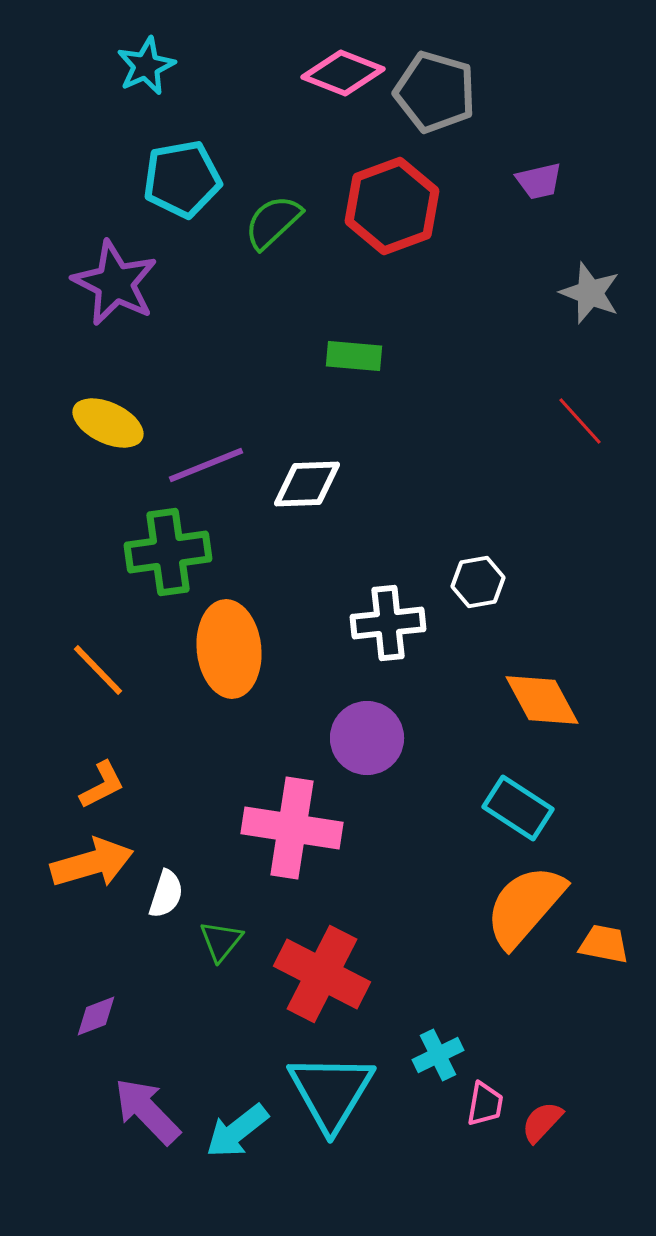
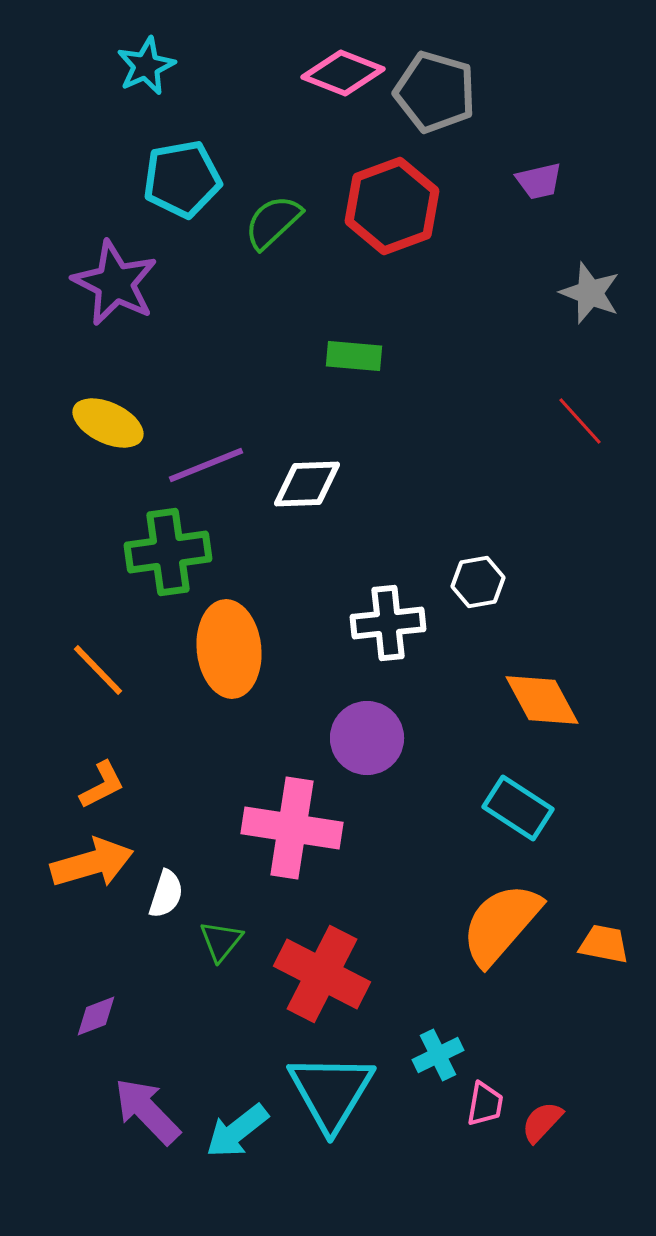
orange semicircle: moved 24 px left, 18 px down
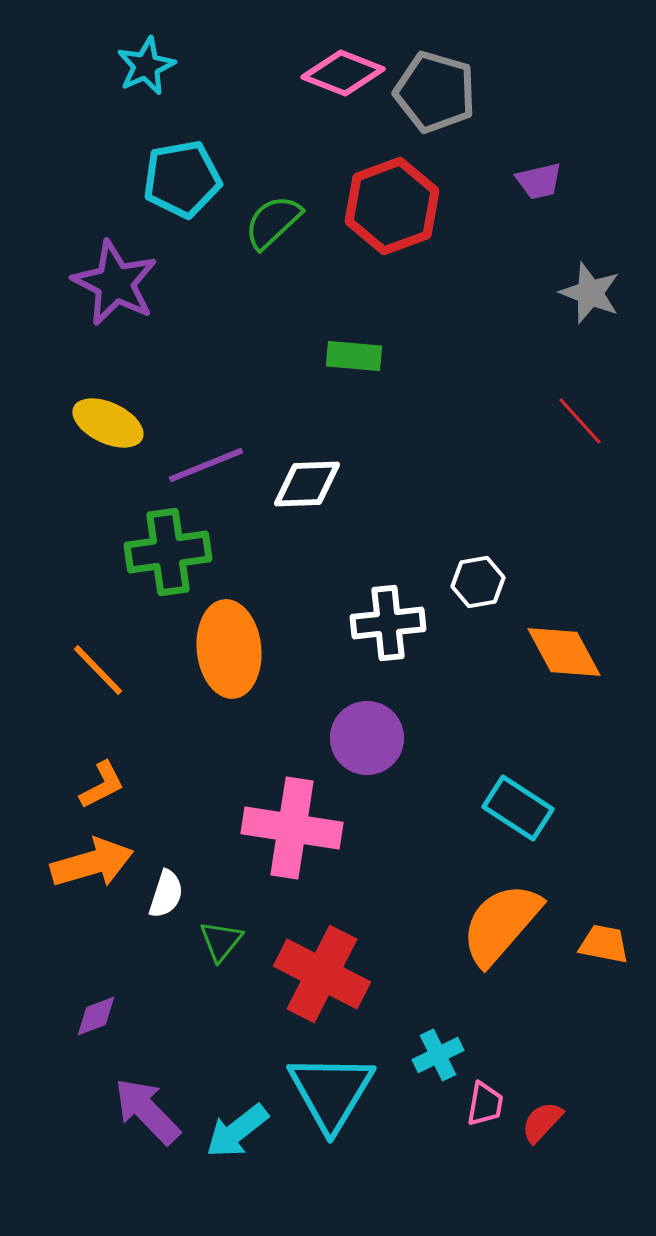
orange diamond: moved 22 px right, 48 px up
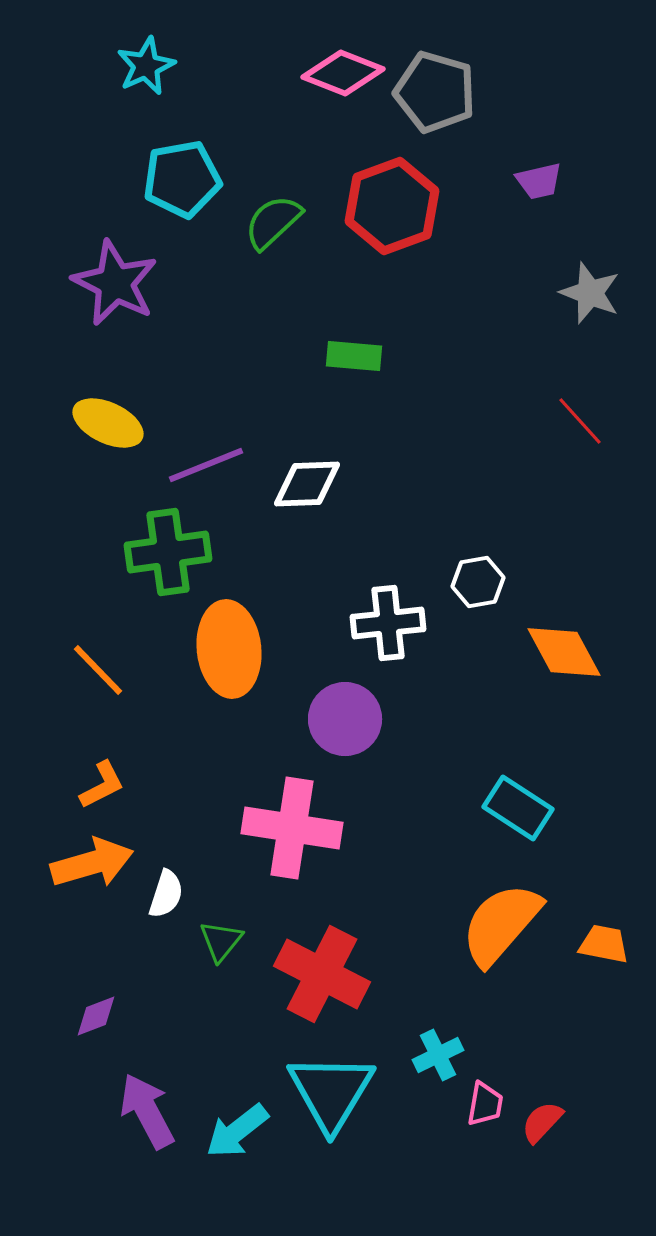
purple circle: moved 22 px left, 19 px up
purple arrow: rotated 16 degrees clockwise
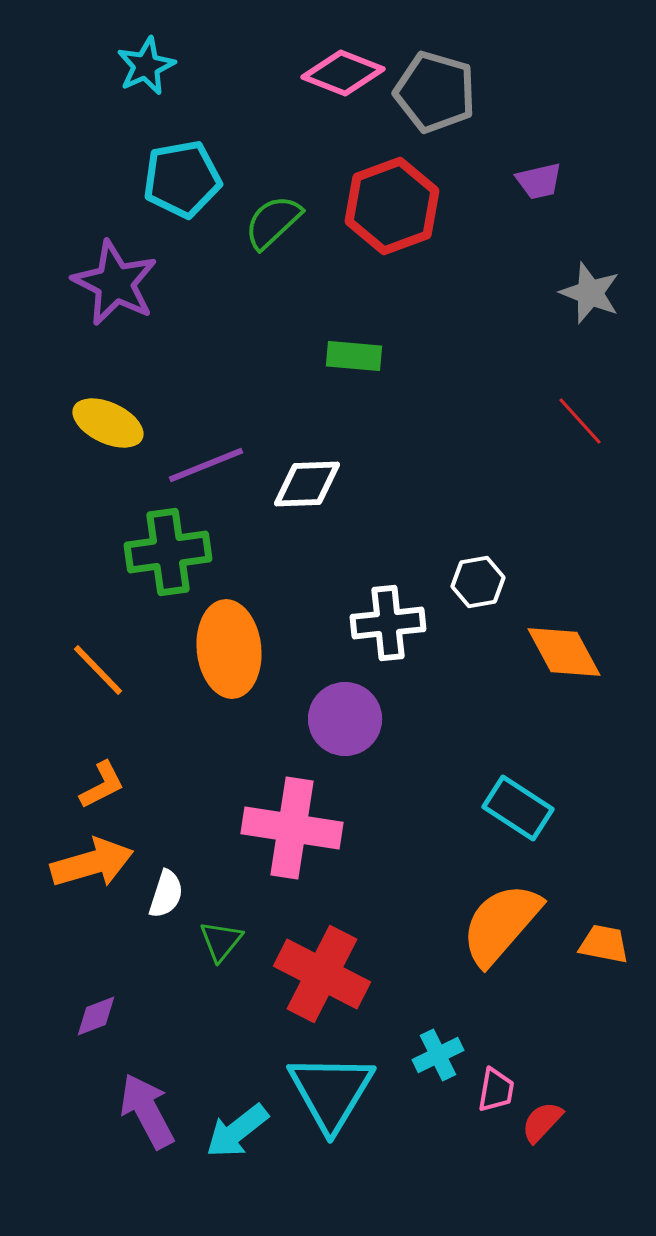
pink trapezoid: moved 11 px right, 14 px up
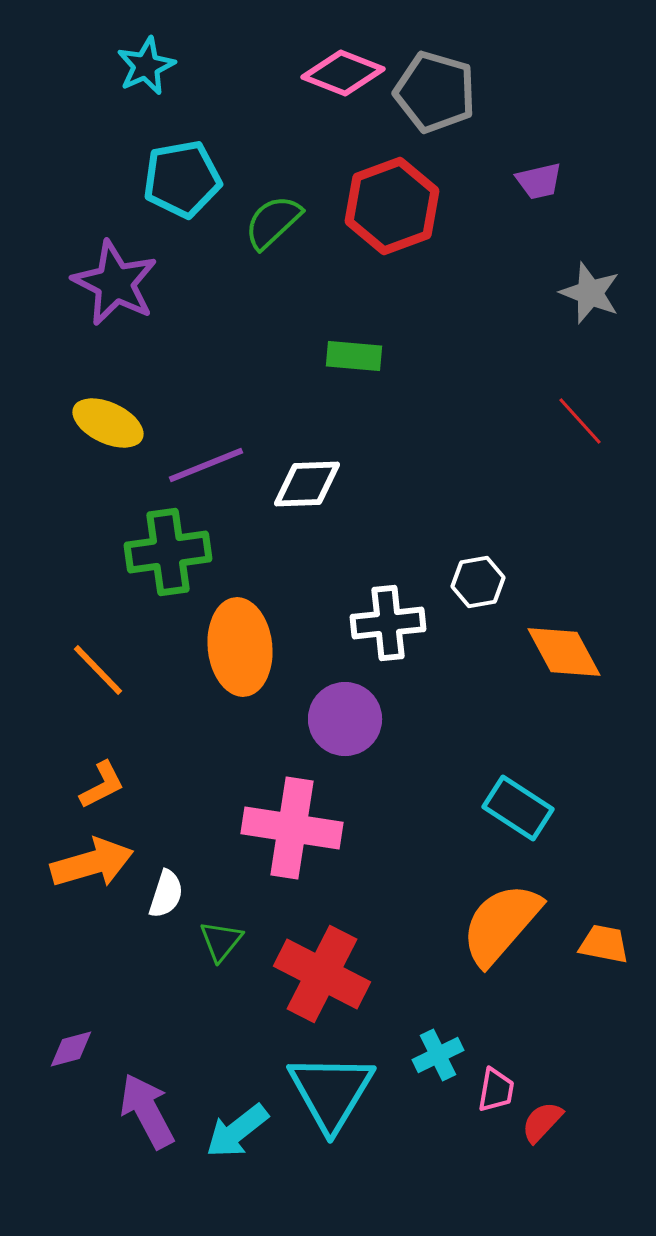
orange ellipse: moved 11 px right, 2 px up
purple diamond: moved 25 px left, 33 px down; rotated 6 degrees clockwise
